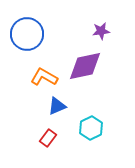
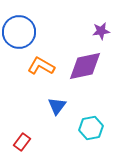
blue circle: moved 8 px left, 2 px up
orange L-shape: moved 3 px left, 11 px up
blue triangle: rotated 30 degrees counterclockwise
cyan hexagon: rotated 15 degrees clockwise
red rectangle: moved 26 px left, 4 px down
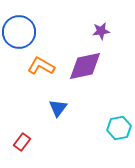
blue triangle: moved 1 px right, 2 px down
cyan hexagon: moved 28 px right
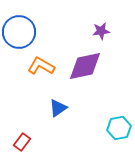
blue triangle: rotated 18 degrees clockwise
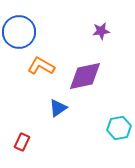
purple diamond: moved 10 px down
red rectangle: rotated 12 degrees counterclockwise
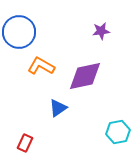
cyan hexagon: moved 1 px left, 4 px down
red rectangle: moved 3 px right, 1 px down
